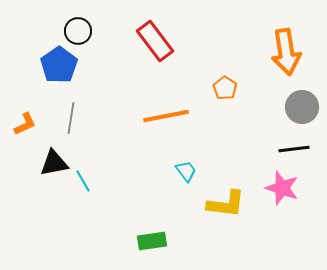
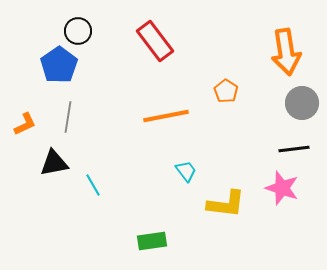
orange pentagon: moved 1 px right, 3 px down
gray circle: moved 4 px up
gray line: moved 3 px left, 1 px up
cyan line: moved 10 px right, 4 px down
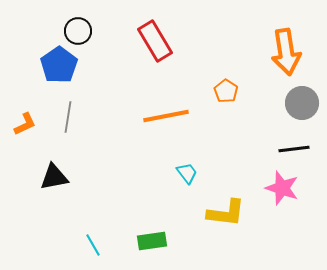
red rectangle: rotated 6 degrees clockwise
black triangle: moved 14 px down
cyan trapezoid: moved 1 px right, 2 px down
cyan line: moved 60 px down
yellow L-shape: moved 9 px down
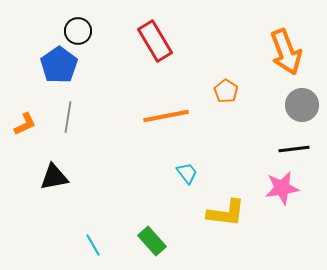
orange arrow: rotated 12 degrees counterclockwise
gray circle: moved 2 px down
pink star: rotated 28 degrees counterclockwise
green rectangle: rotated 56 degrees clockwise
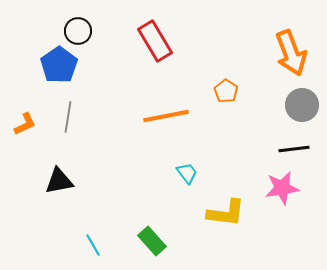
orange arrow: moved 5 px right, 1 px down
black triangle: moved 5 px right, 4 px down
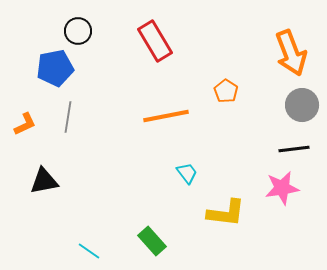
blue pentagon: moved 4 px left, 3 px down; rotated 24 degrees clockwise
black triangle: moved 15 px left
cyan line: moved 4 px left, 6 px down; rotated 25 degrees counterclockwise
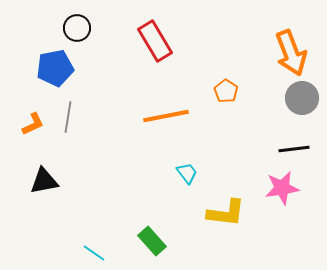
black circle: moved 1 px left, 3 px up
gray circle: moved 7 px up
orange L-shape: moved 8 px right
cyan line: moved 5 px right, 2 px down
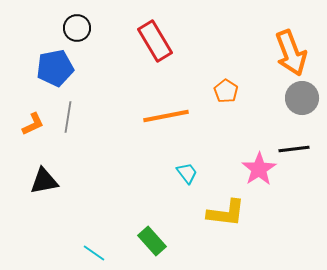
pink star: moved 23 px left, 19 px up; rotated 24 degrees counterclockwise
